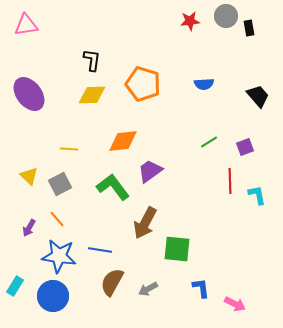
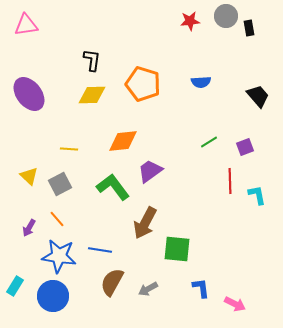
blue semicircle: moved 3 px left, 2 px up
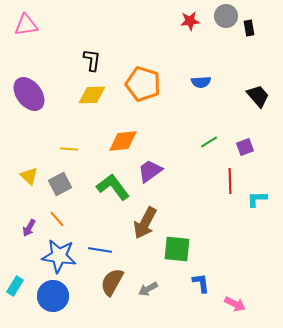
cyan L-shape: moved 4 px down; rotated 80 degrees counterclockwise
blue L-shape: moved 5 px up
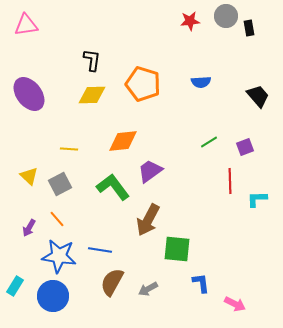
brown arrow: moved 3 px right, 3 px up
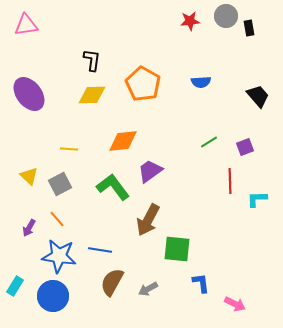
orange pentagon: rotated 12 degrees clockwise
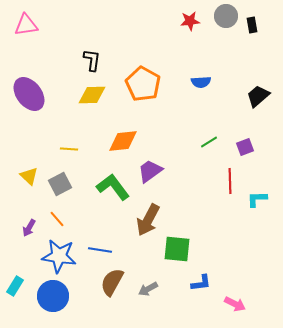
black rectangle: moved 3 px right, 3 px up
black trapezoid: rotated 90 degrees counterclockwise
blue L-shape: rotated 90 degrees clockwise
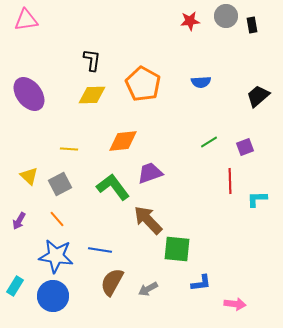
pink triangle: moved 5 px up
purple trapezoid: moved 2 px down; rotated 16 degrees clockwise
brown arrow: rotated 108 degrees clockwise
purple arrow: moved 10 px left, 7 px up
blue star: moved 3 px left
pink arrow: rotated 20 degrees counterclockwise
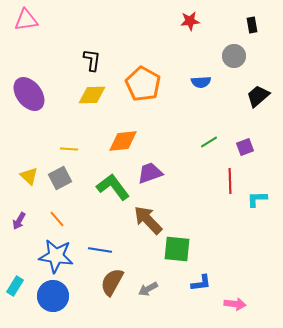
gray circle: moved 8 px right, 40 px down
gray square: moved 6 px up
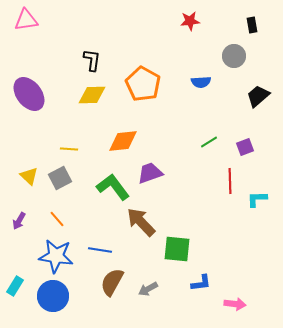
brown arrow: moved 7 px left, 2 px down
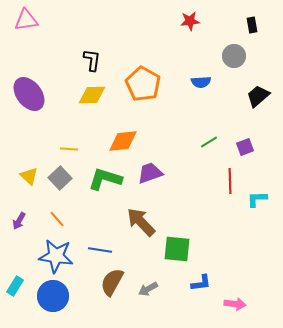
gray square: rotated 15 degrees counterclockwise
green L-shape: moved 8 px left, 8 px up; rotated 36 degrees counterclockwise
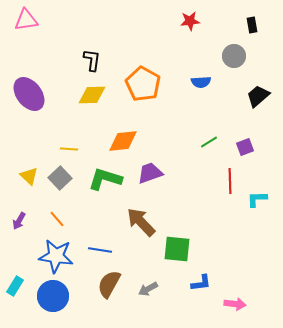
brown semicircle: moved 3 px left, 2 px down
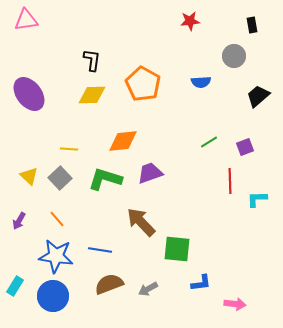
brown semicircle: rotated 40 degrees clockwise
